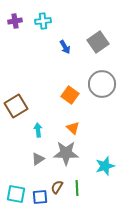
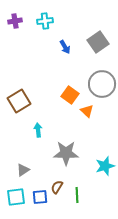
cyan cross: moved 2 px right
brown square: moved 3 px right, 5 px up
orange triangle: moved 14 px right, 17 px up
gray triangle: moved 15 px left, 11 px down
green line: moved 7 px down
cyan square: moved 3 px down; rotated 18 degrees counterclockwise
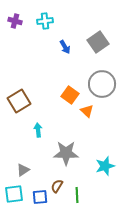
purple cross: rotated 24 degrees clockwise
brown semicircle: moved 1 px up
cyan square: moved 2 px left, 3 px up
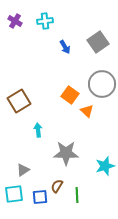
purple cross: rotated 16 degrees clockwise
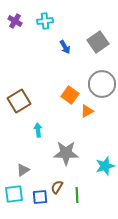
orange triangle: rotated 48 degrees clockwise
brown semicircle: moved 1 px down
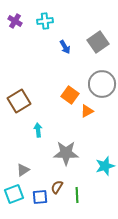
cyan square: rotated 12 degrees counterclockwise
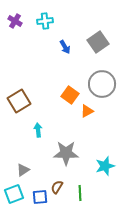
green line: moved 3 px right, 2 px up
